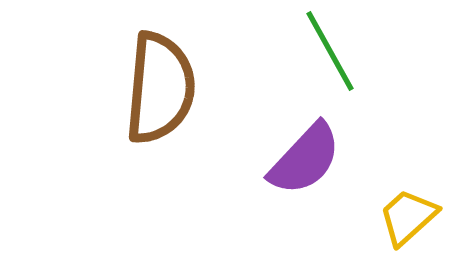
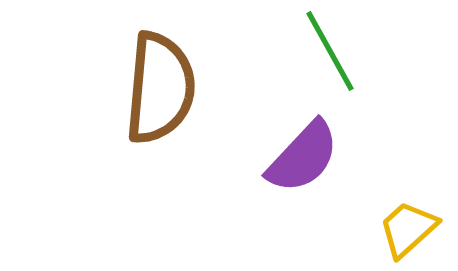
purple semicircle: moved 2 px left, 2 px up
yellow trapezoid: moved 12 px down
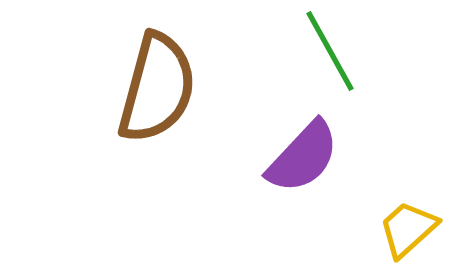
brown semicircle: moved 3 px left; rotated 10 degrees clockwise
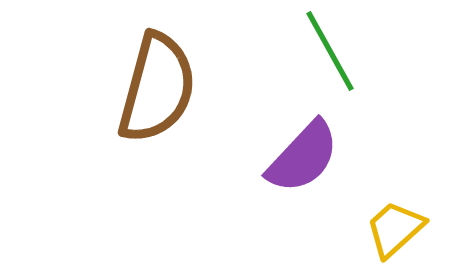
yellow trapezoid: moved 13 px left
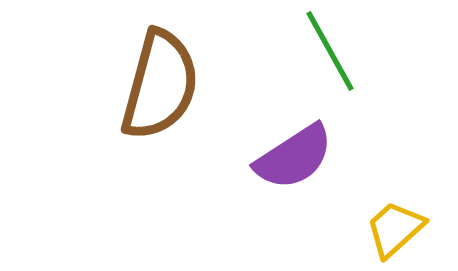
brown semicircle: moved 3 px right, 3 px up
purple semicircle: moved 9 px left; rotated 14 degrees clockwise
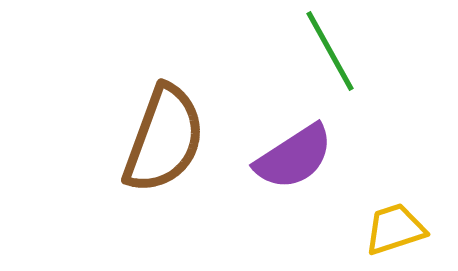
brown semicircle: moved 4 px right, 54 px down; rotated 5 degrees clockwise
yellow trapezoid: rotated 24 degrees clockwise
